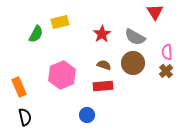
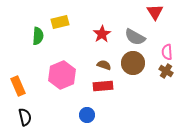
green semicircle: moved 2 px right, 2 px down; rotated 24 degrees counterclockwise
brown cross: rotated 16 degrees counterclockwise
orange rectangle: moved 1 px left, 1 px up
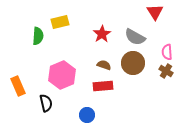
black semicircle: moved 21 px right, 14 px up
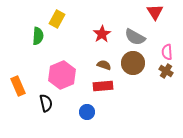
yellow rectangle: moved 3 px left, 3 px up; rotated 48 degrees counterclockwise
blue circle: moved 3 px up
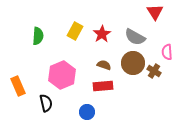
yellow rectangle: moved 18 px right, 12 px down
brown cross: moved 12 px left
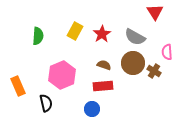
blue circle: moved 5 px right, 3 px up
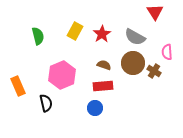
green semicircle: rotated 18 degrees counterclockwise
blue circle: moved 3 px right, 1 px up
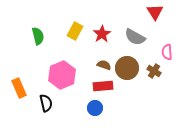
brown circle: moved 6 px left, 5 px down
orange rectangle: moved 1 px right, 2 px down
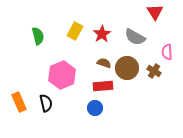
brown semicircle: moved 2 px up
orange rectangle: moved 14 px down
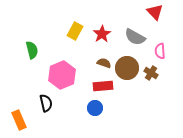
red triangle: rotated 12 degrees counterclockwise
green semicircle: moved 6 px left, 14 px down
pink semicircle: moved 7 px left, 1 px up
brown cross: moved 3 px left, 2 px down
orange rectangle: moved 18 px down
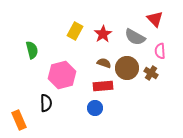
red triangle: moved 7 px down
red star: moved 1 px right
pink hexagon: rotated 8 degrees clockwise
black semicircle: rotated 12 degrees clockwise
